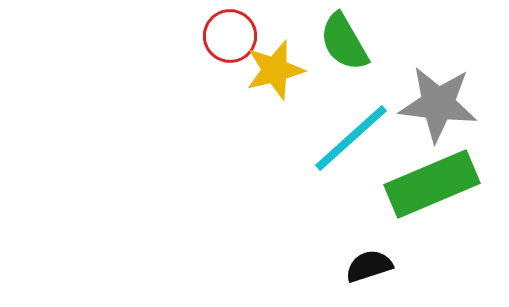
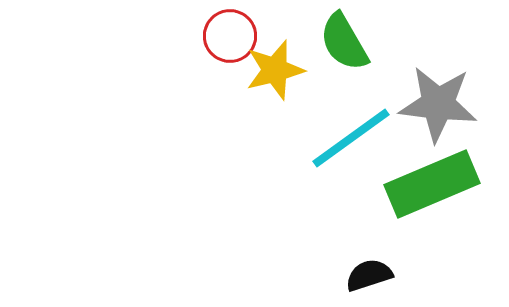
cyan line: rotated 6 degrees clockwise
black semicircle: moved 9 px down
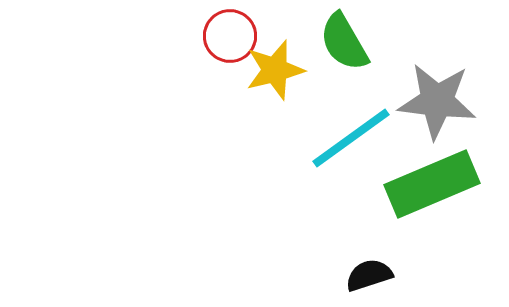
gray star: moved 1 px left, 3 px up
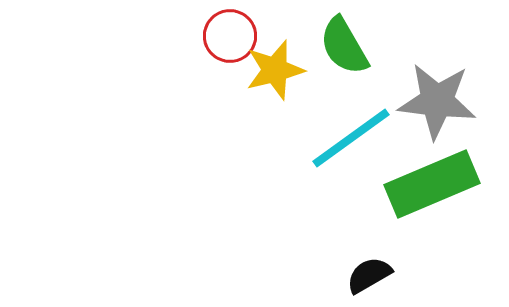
green semicircle: moved 4 px down
black semicircle: rotated 12 degrees counterclockwise
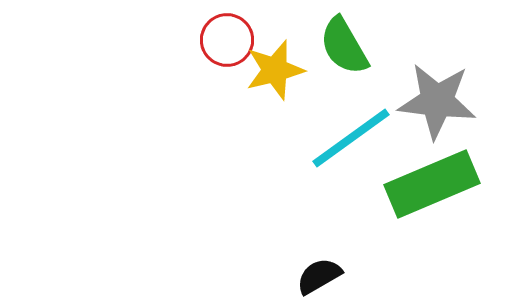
red circle: moved 3 px left, 4 px down
black semicircle: moved 50 px left, 1 px down
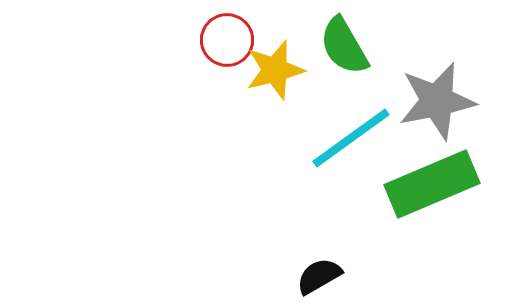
gray star: rotated 18 degrees counterclockwise
